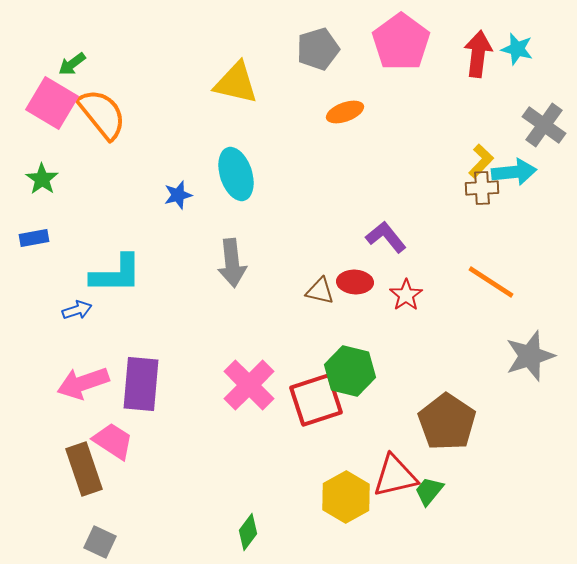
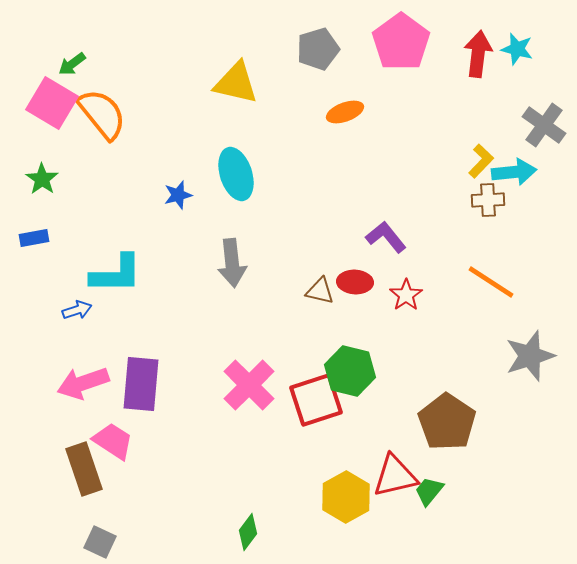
brown cross: moved 6 px right, 12 px down
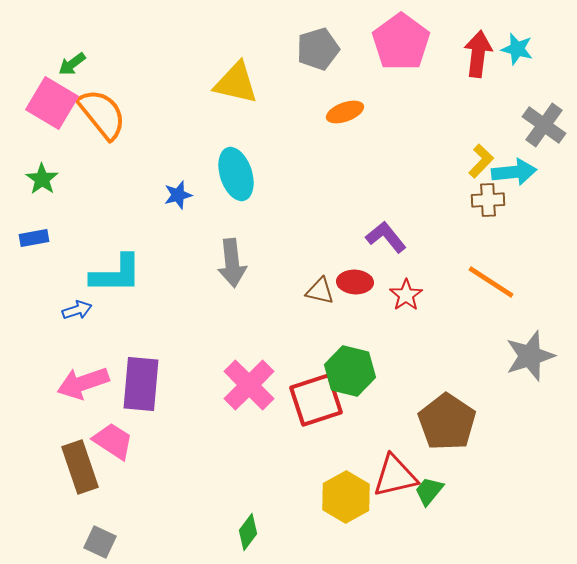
brown rectangle: moved 4 px left, 2 px up
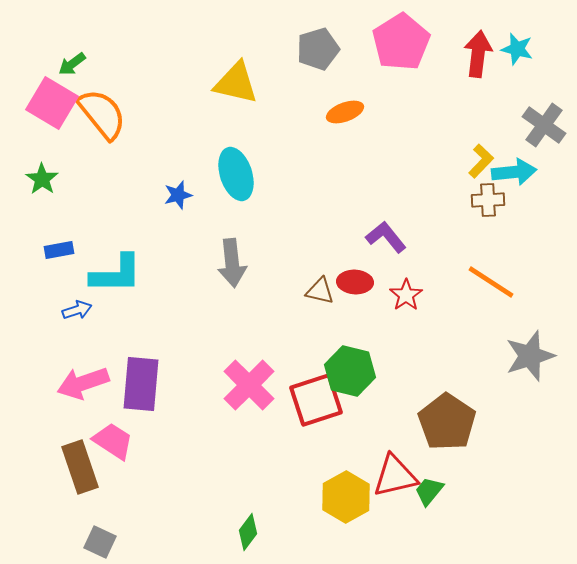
pink pentagon: rotated 4 degrees clockwise
blue rectangle: moved 25 px right, 12 px down
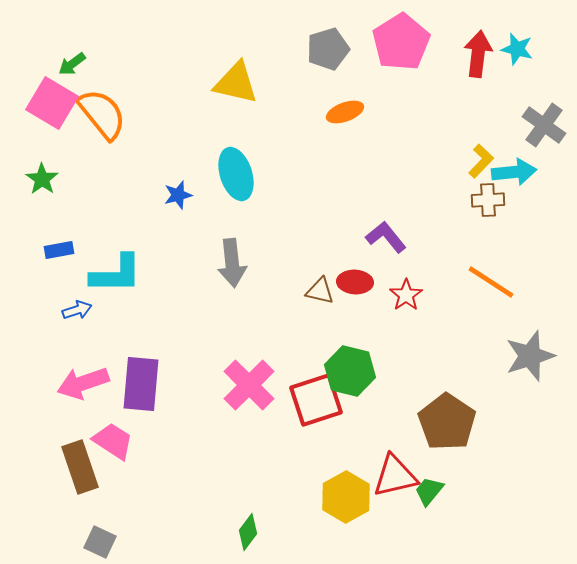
gray pentagon: moved 10 px right
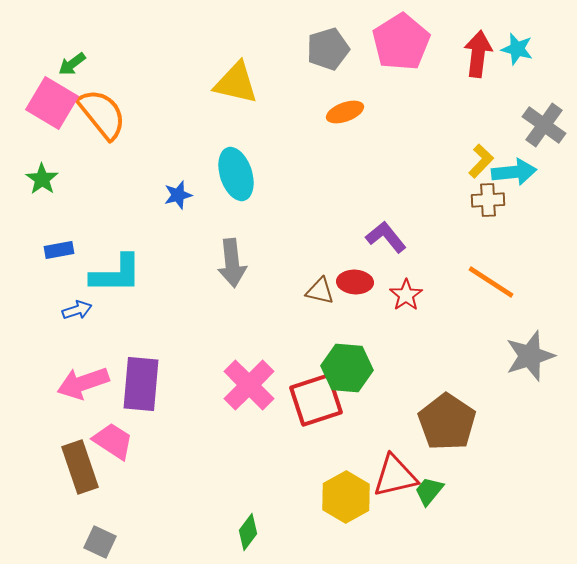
green hexagon: moved 3 px left, 3 px up; rotated 9 degrees counterclockwise
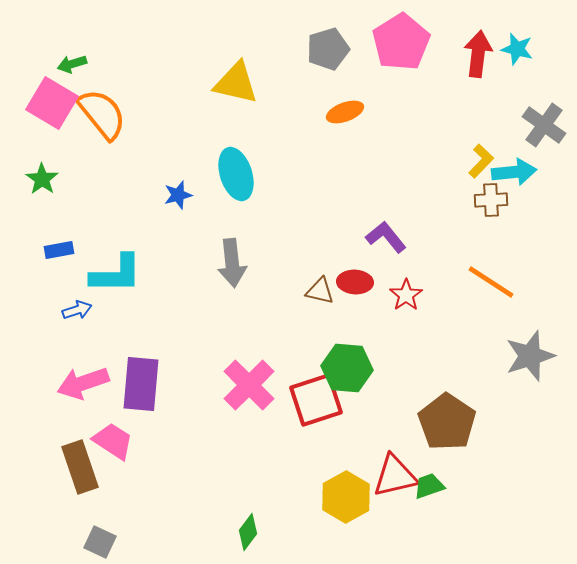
green arrow: rotated 20 degrees clockwise
brown cross: moved 3 px right
green trapezoid: moved 5 px up; rotated 32 degrees clockwise
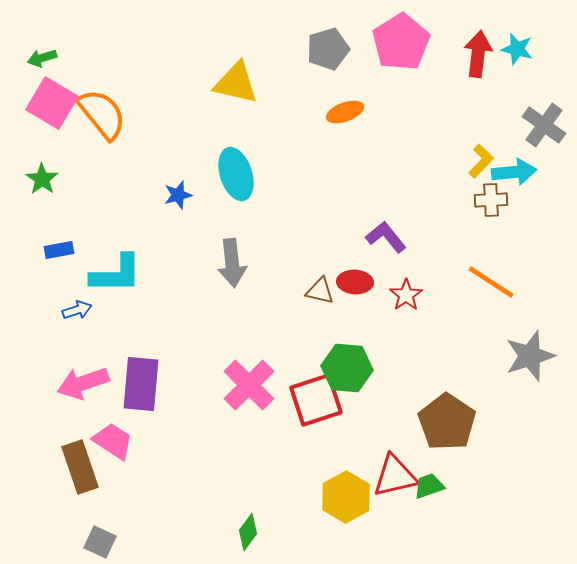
green arrow: moved 30 px left, 6 px up
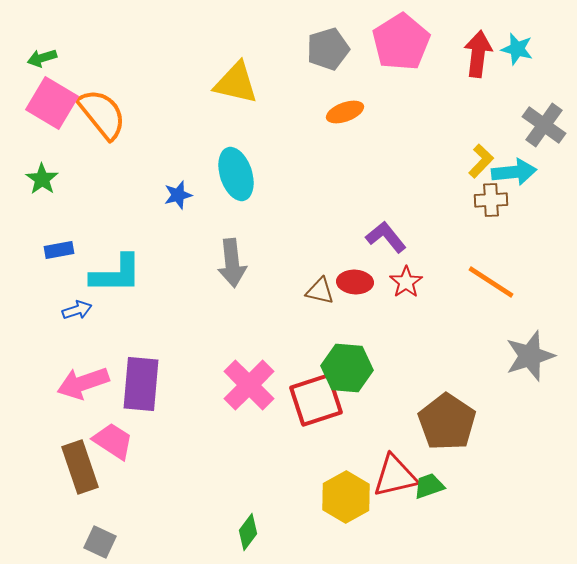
red star: moved 13 px up
